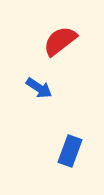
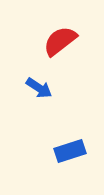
blue rectangle: rotated 52 degrees clockwise
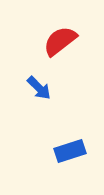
blue arrow: rotated 12 degrees clockwise
